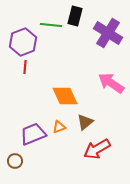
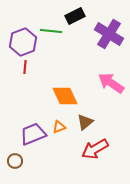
black rectangle: rotated 48 degrees clockwise
green line: moved 6 px down
purple cross: moved 1 px right, 1 px down
red arrow: moved 2 px left
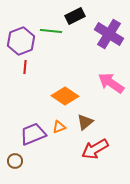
purple hexagon: moved 2 px left, 1 px up
orange diamond: rotated 32 degrees counterclockwise
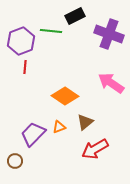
purple cross: rotated 12 degrees counterclockwise
purple trapezoid: rotated 24 degrees counterclockwise
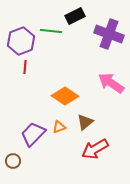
brown circle: moved 2 px left
